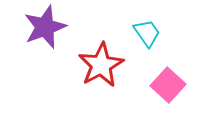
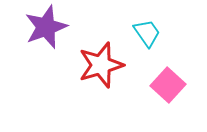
purple star: moved 1 px right
red star: rotated 12 degrees clockwise
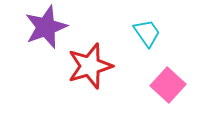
red star: moved 11 px left, 1 px down
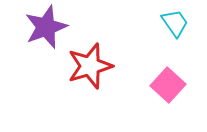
cyan trapezoid: moved 28 px right, 10 px up
